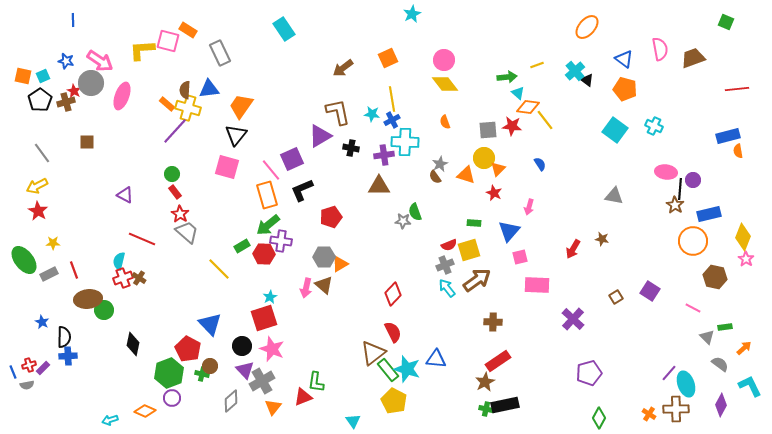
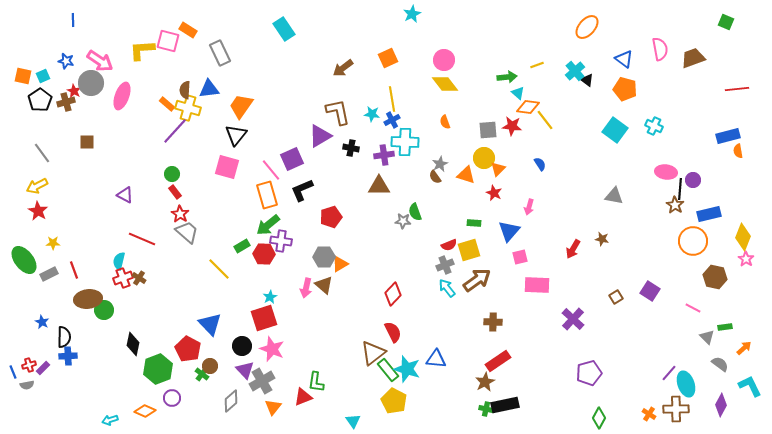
green hexagon at (169, 373): moved 11 px left, 4 px up
green cross at (202, 374): rotated 24 degrees clockwise
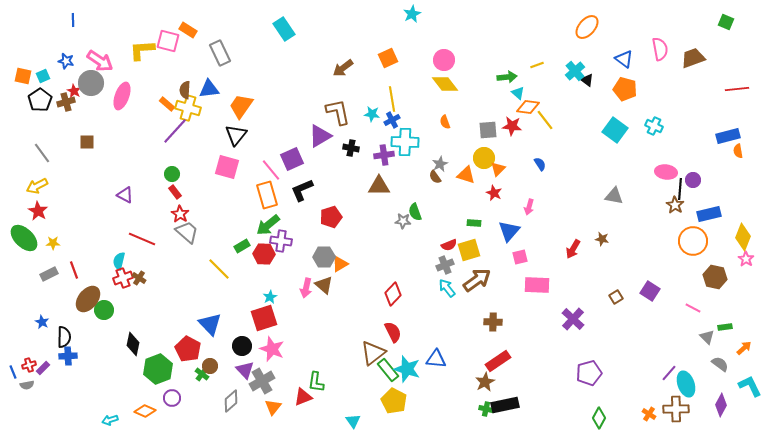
green ellipse at (24, 260): moved 22 px up; rotated 8 degrees counterclockwise
brown ellipse at (88, 299): rotated 44 degrees counterclockwise
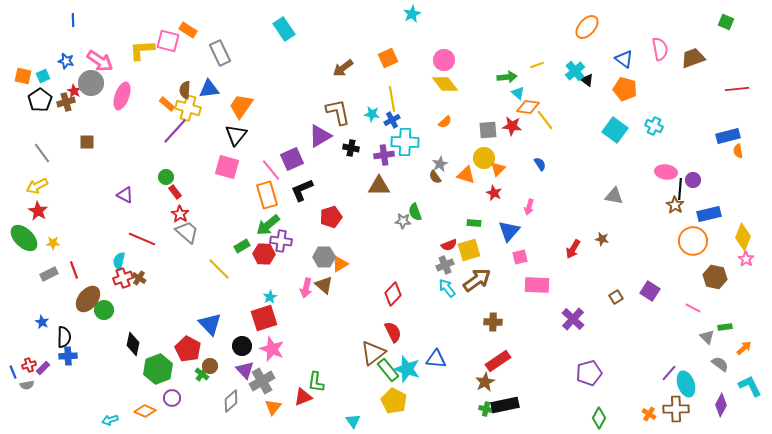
orange semicircle at (445, 122): rotated 112 degrees counterclockwise
green circle at (172, 174): moved 6 px left, 3 px down
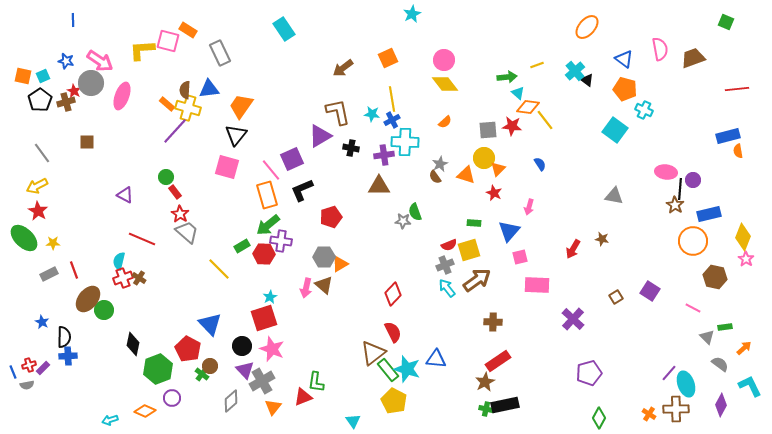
cyan cross at (654, 126): moved 10 px left, 16 px up
